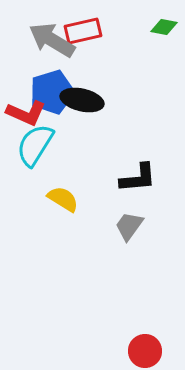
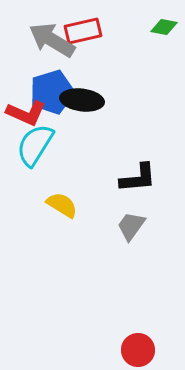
black ellipse: rotated 6 degrees counterclockwise
yellow semicircle: moved 1 px left, 6 px down
gray trapezoid: moved 2 px right
red circle: moved 7 px left, 1 px up
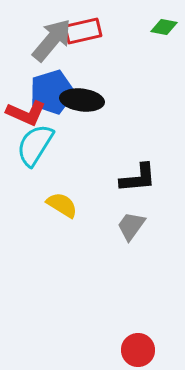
gray arrow: rotated 99 degrees clockwise
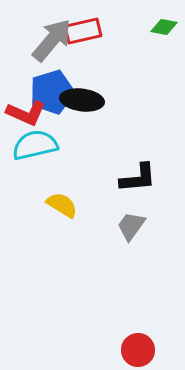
cyan semicircle: rotated 45 degrees clockwise
